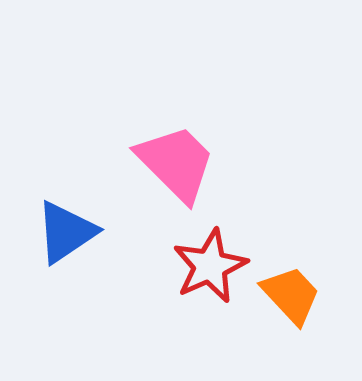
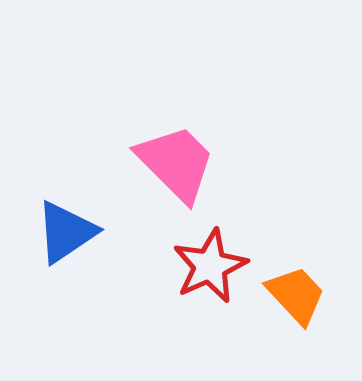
orange trapezoid: moved 5 px right
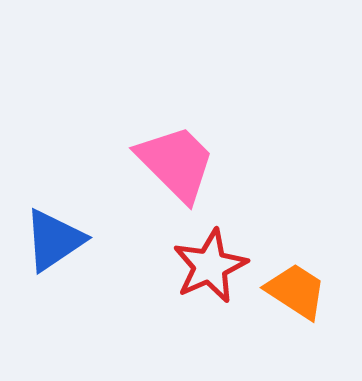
blue triangle: moved 12 px left, 8 px down
orange trapezoid: moved 4 px up; rotated 14 degrees counterclockwise
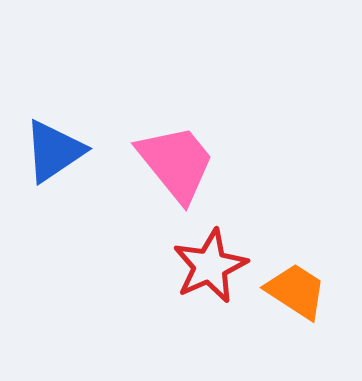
pink trapezoid: rotated 6 degrees clockwise
blue triangle: moved 89 px up
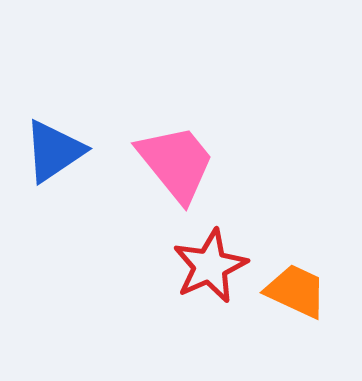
orange trapezoid: rotated 8 degrees counterclockwise
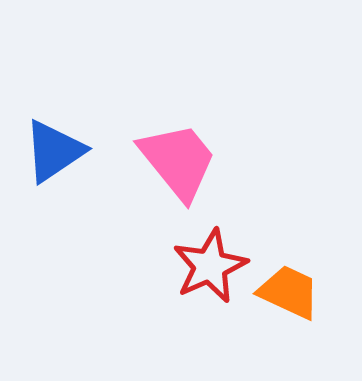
pink trapezoid: moved 2 px right, 2 px up
orange trapezoid: moved 7 px left, 1 px down
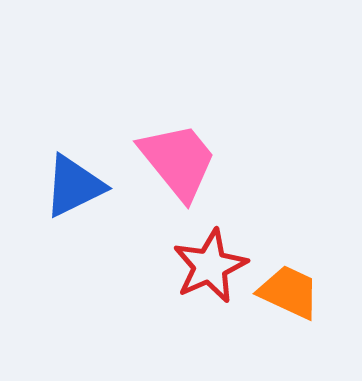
blue triangle: moved 20 px right, 35 px down; rotated 8 degrees clockwise
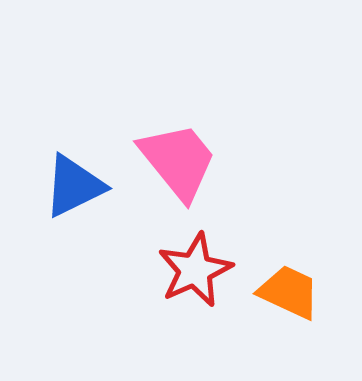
red star: moved 15 px left, 4 px down
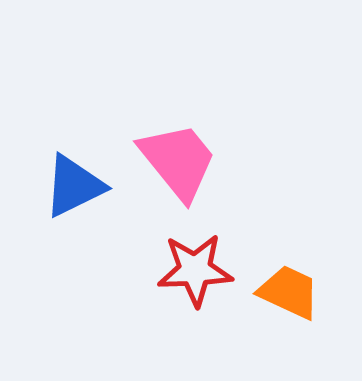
red star: rotated 22 degrees clockwise
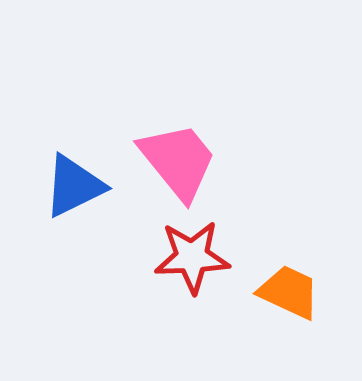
red star: moved 3 px left, 13 px up
